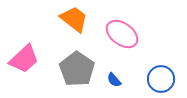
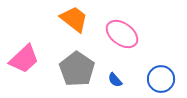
blue semicircle: moved 1 px right
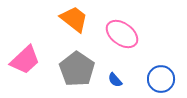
pink trapezoid: moved 1 px right, 1 px down
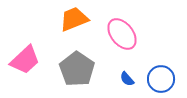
orange trapezoid: rotated 60 degrees counterclockwise
pink ellipse: rotated 16 degrees clockwise
blue semicircle: moved 12 px right, 1 px up
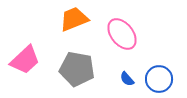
gray pentagon: rotated 24 degrees counterclockwise
blue circle: moved 2 px left
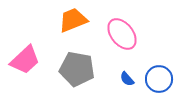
orange trapezoid: moved 1 px left, 1 px down
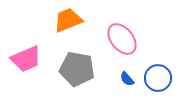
orange trapezoid: moved 5 px left
pink ellipse: moved 5 px down
pink trapezoid: moved 1 px right, 1 px up; rotated 20 degrees clockwise
blue circle: moved 1 px left, 1 px up
